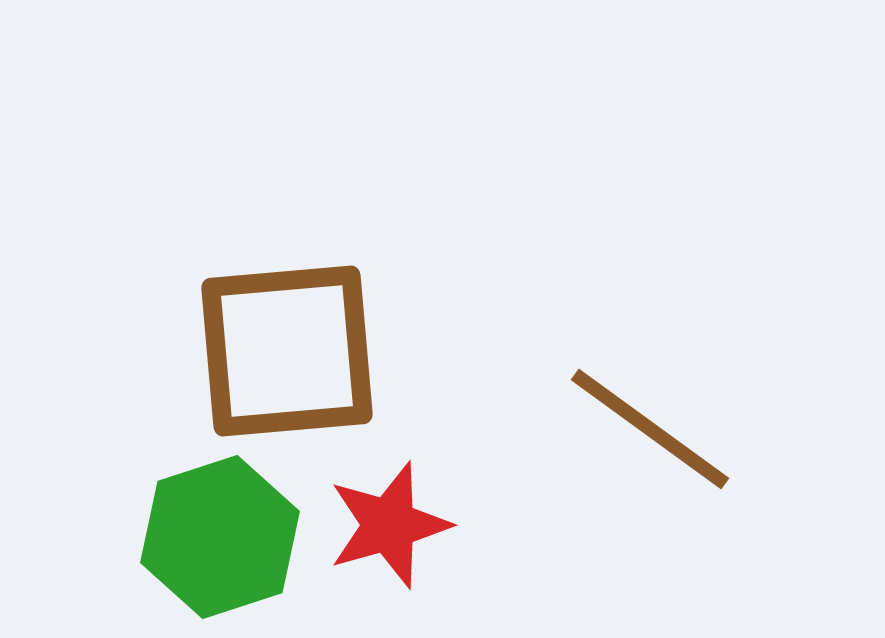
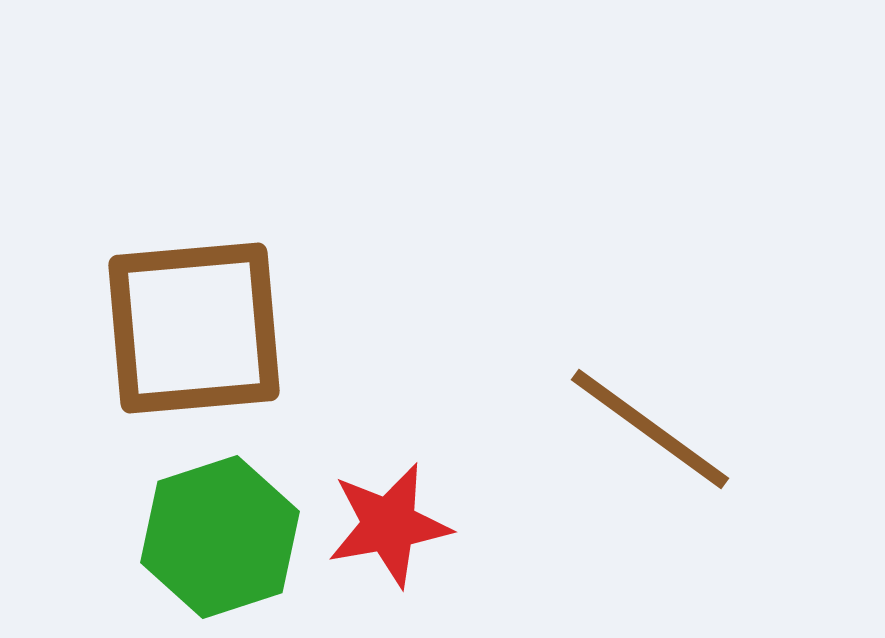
brown square: moved 93 px left, 23 px up
red star: rotated 6 degrees clockwise
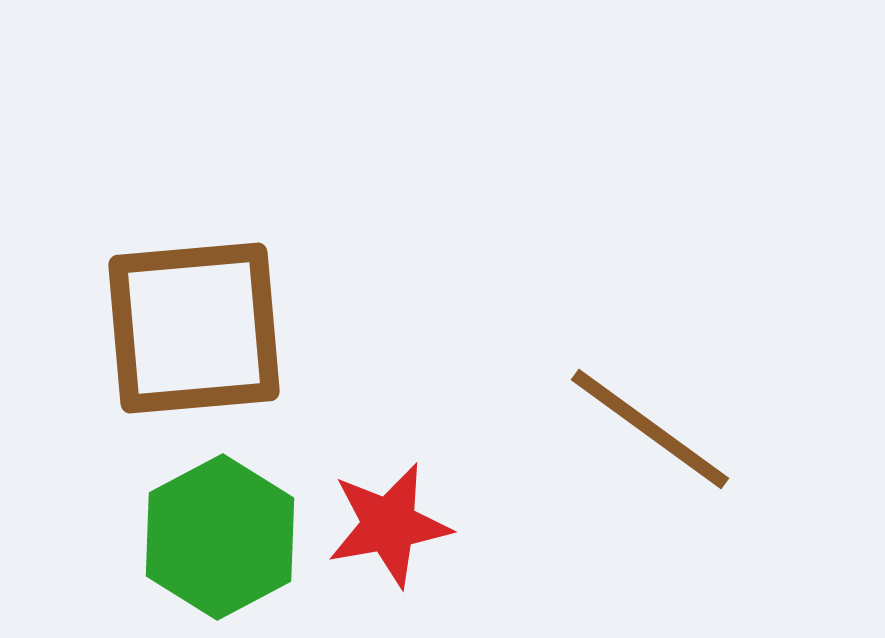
green hexagon: rotated 10 degrees counterclockwise
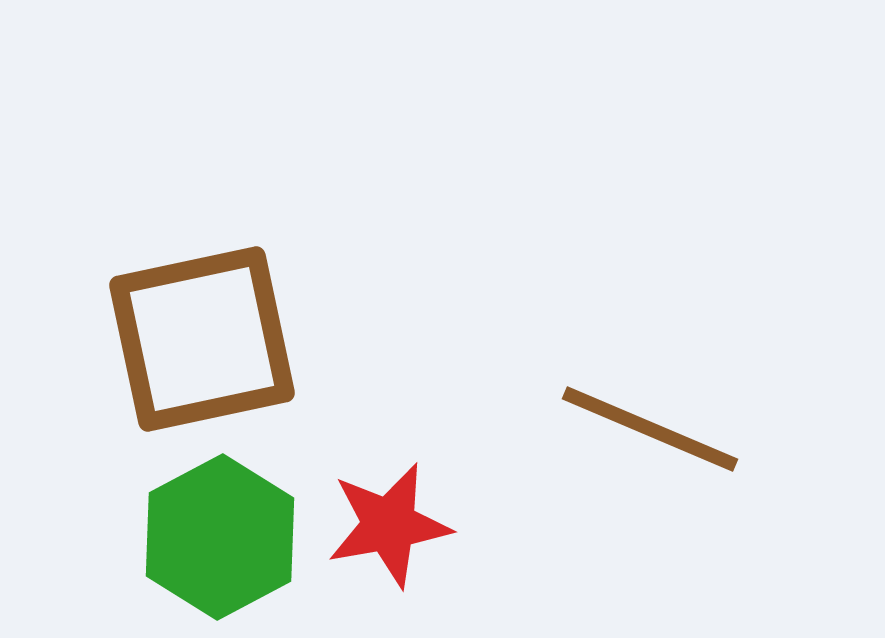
brown square: moved 8 px right, 11 px down; rotated 7 degrees counterclockwise
brown line: rotated 13 degrees counterclockwise
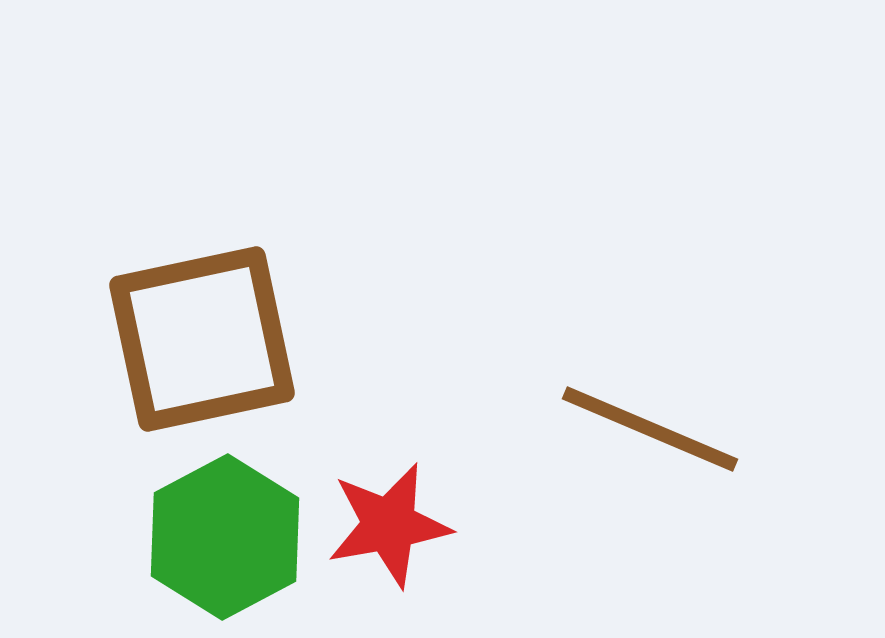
green hexagon: moved 5 px right
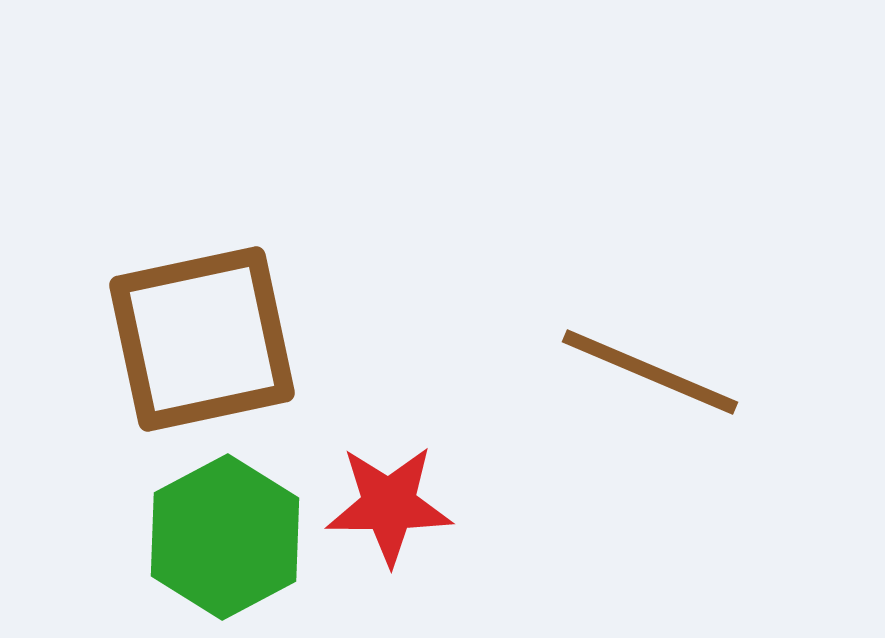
brown line: moved 57 px up
red star: moved 20 px up; rotated 10 degrees clockwise
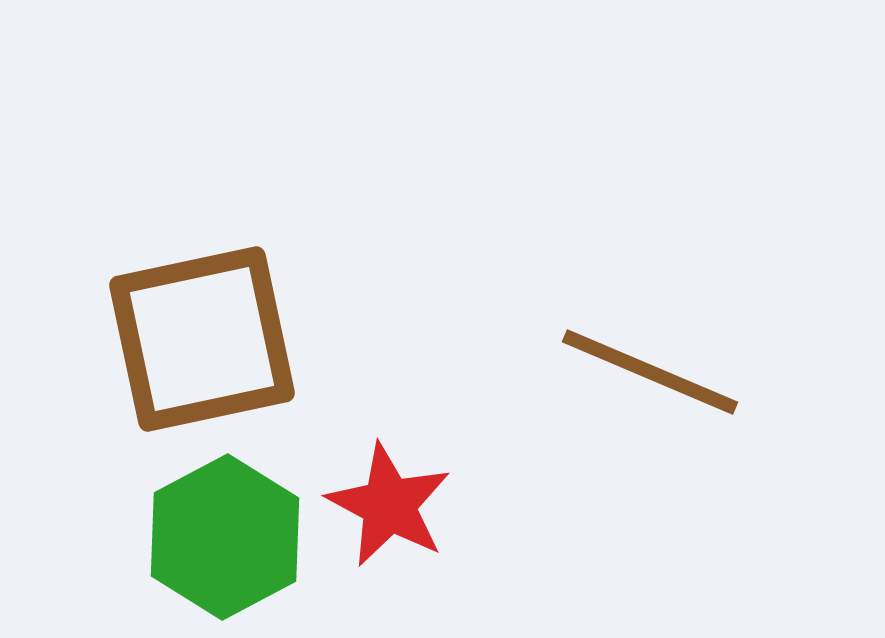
red star: rotated 28 degrees clockwise
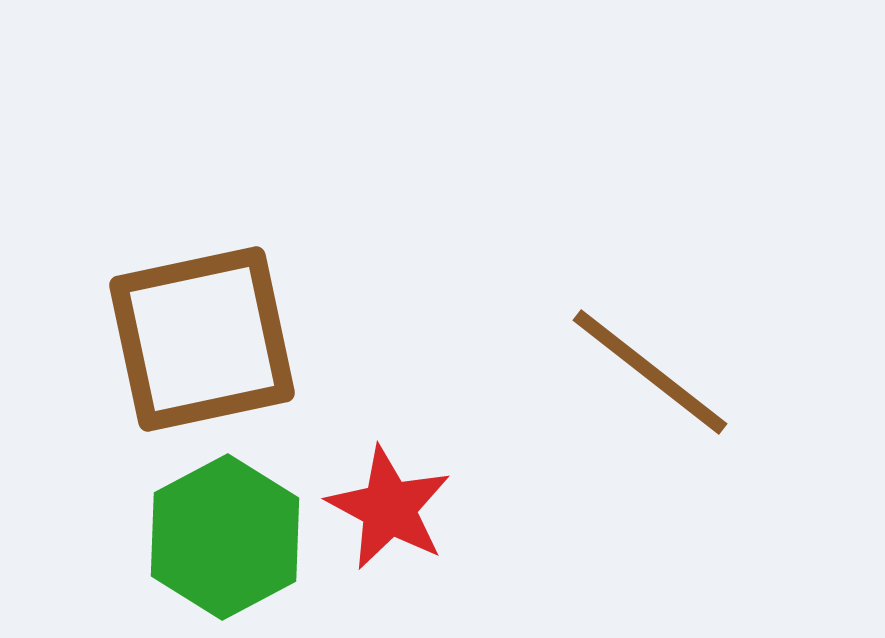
brown line: rotated 15 degrees clockwise
red star: moved 3 px down
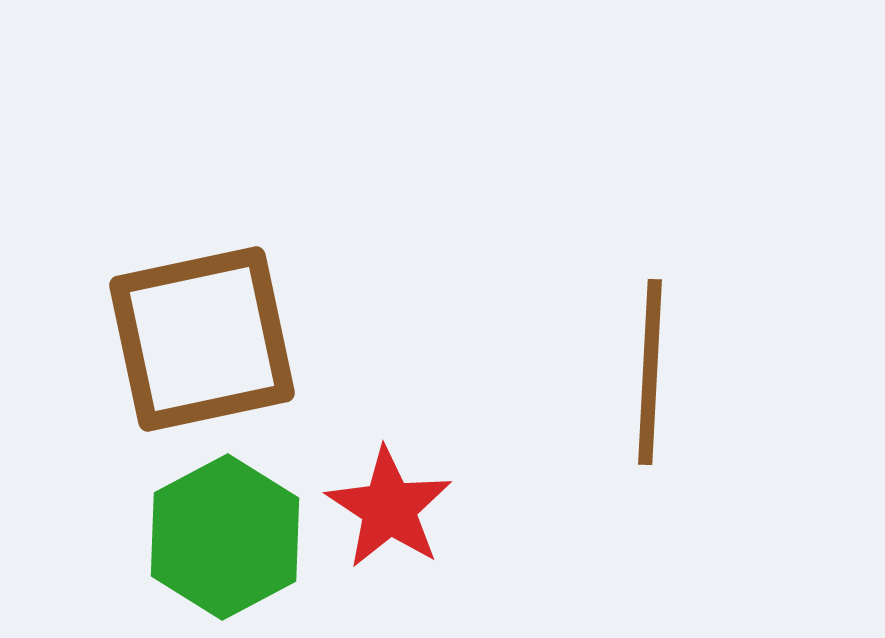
brown line: rotated 55 degrees clockwise
red star: rotated 5 degrees clockwise
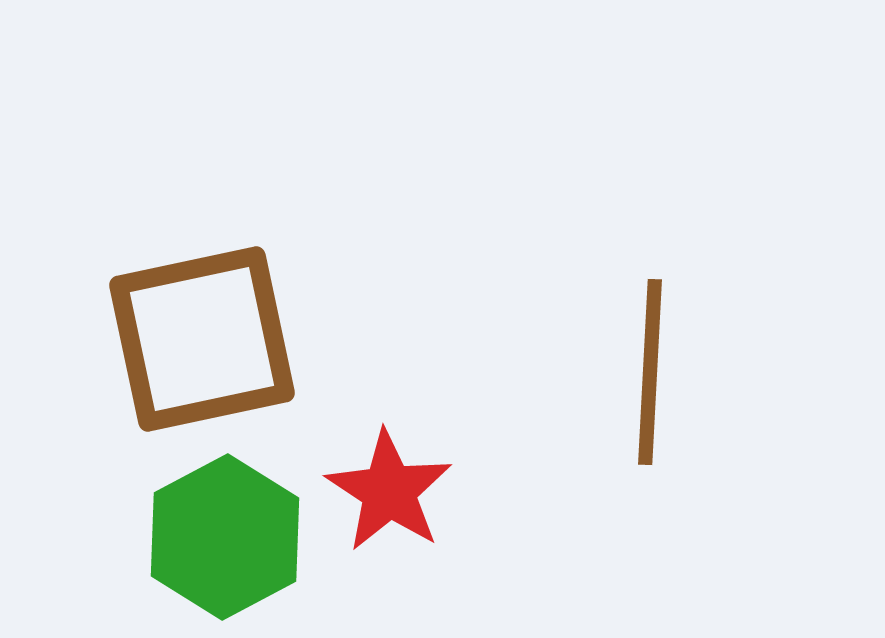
red star: moved 17 px up
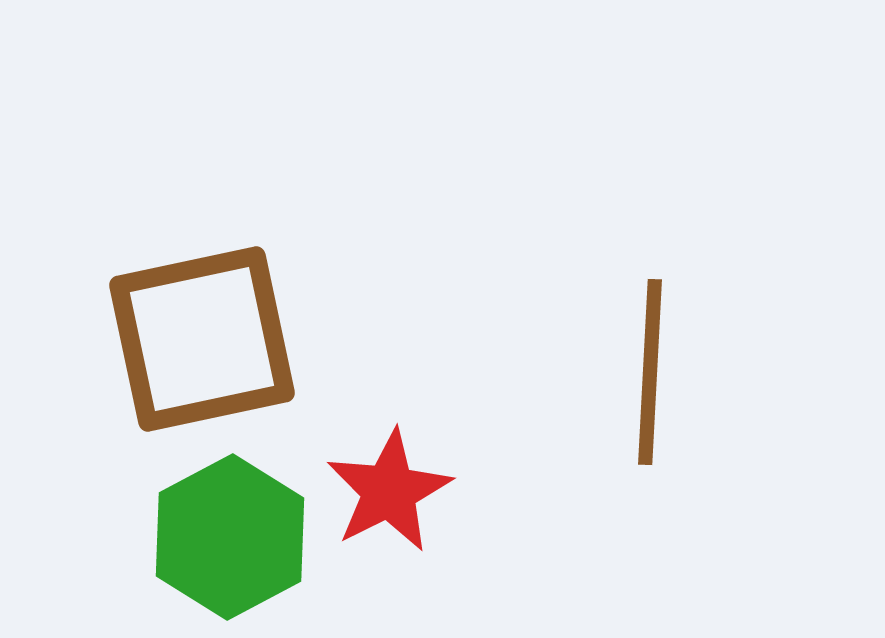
red star: rotated 12 degrees clockwise
green hexagon: moved 5 px right
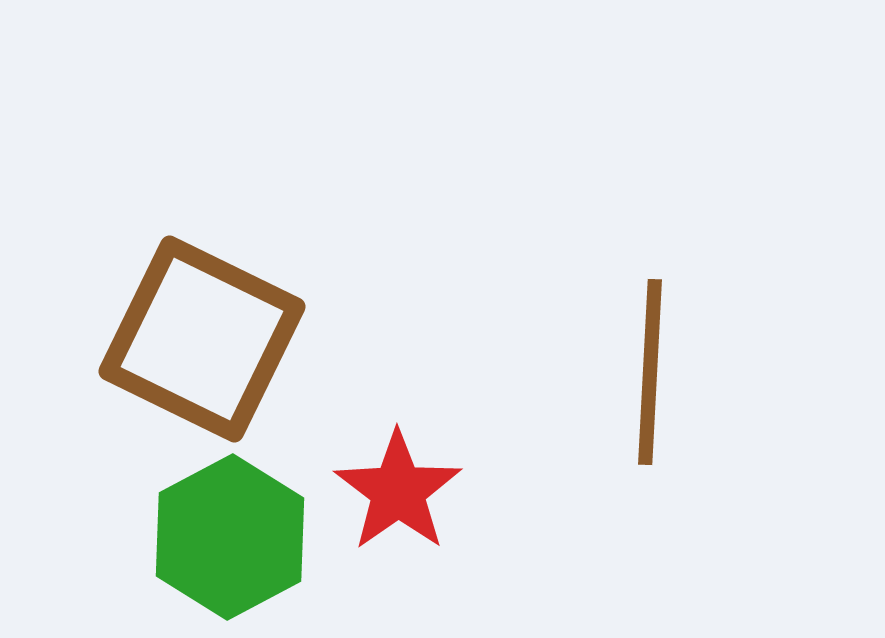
brown square: rotated 38 degrees clockwise
red star: moved 9 px right; rotated 8 degrees counterclockwise
